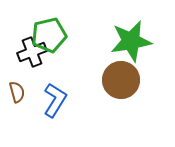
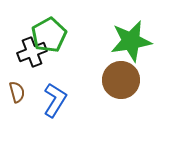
green pentagon: rotated 16 degrees counterclockwise
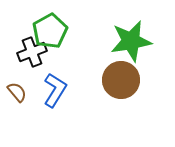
green pentagon: moved 1 px right, 4 px up
brown semicircle: rotated 25 degrees counterclockwise
blue L-shape: moved 10 px up
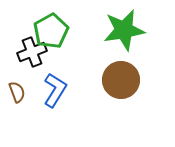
green pentagon: moved 1 px right
green star: moved 7 px left, 11 px up
brown semicircle: rotated 20 degrees clockwise
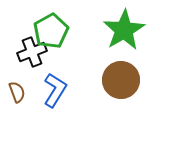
green star: rotated 21 degrees counterclockwise
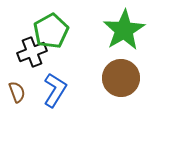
brown circle: moved 2 px up
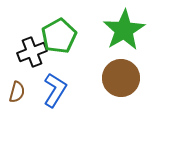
green pentagon: moved 8 px right, 5 px down
brown semicircle: rotated 35 degrees clockwise
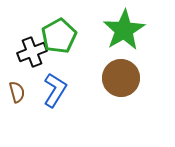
brown semicircle: rotated 30 degrees counterclockwise
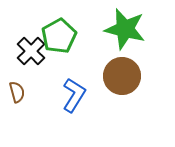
green star: moved 1 px right, 1 px up; rotated 27 degrees counterclockwise
black cross: moved 1 px left, 1 px up; rotated 24 degrees counterclockwise
brown circle: moved 1 px right, 2 px up
blue L-shape: moved 19 px right, 5 px down
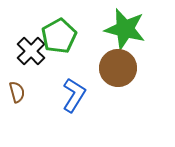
brown circle: moved 4 px left, 8 px up
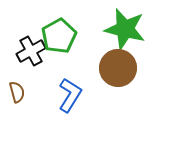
black cross: rotated 16 degrees clockwise
blue L-shape: moved 4 px left
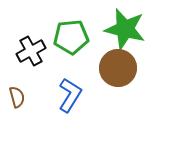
green pentagon: moved 12 px right, 1 px down; rotated 24 degrees clockwise
brown semicircle: moved 5 px down
